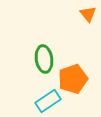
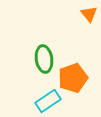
orange triangle: moved 1 px right
orange pentagon: moved 1 px up
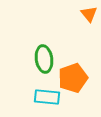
cyan rectangle: moved 1 px left, 4 px up; rotated 40 degrees clockwise
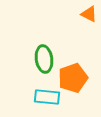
orange triangle: rotated 24 degrees counterclockwise
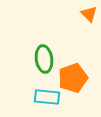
orange triangle: rotated 18 degrees clockwise
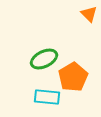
green ellipse: rotated 72 degrees clockwise
orange pentagon: moved 1 px up; rotated 12 degrees counterclockwise
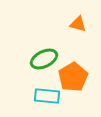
orange triangle: moved 11 px left, 10 px down; rotated 30 degrees counterclockwise
cyan rectangle: moved 1 px up
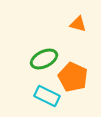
orange pentagon: rotated 16 degrees counterclockwise
cyan rectangle: rotated 20 degrees clockwise
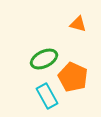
cyan rectangle: rotated 35 degrees clockwise
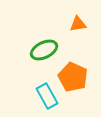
orange triangle: rotated 24 degrees counterclockwise
green ellipse: moved 9 px up
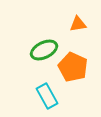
orange pentagon: moved 10 px up
